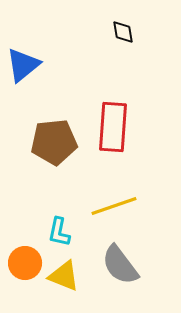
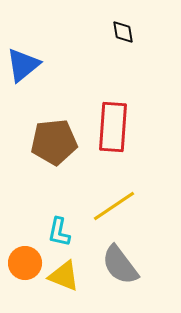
yellow line: rotated 15 degrees counterclockwise
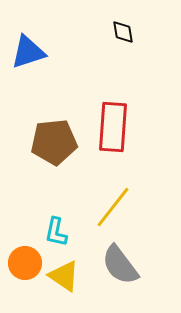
blue triangle: moved 5 px right, 13 px up; rotated 21 degrees clockwise
yellow line: moved 1 px left, 1 px down; rotated 18 degrees counterclockwise
cyan L-shape: moved 3 px left
yellow triangle: rotated 12 degrees clockwise
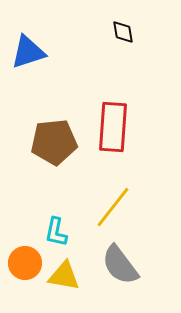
yellow triangle: rotated 24 degrees counterclockwise
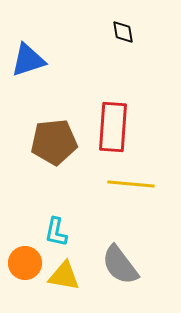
blue triangle: moved 8 px down
yellow line: moved 18 px right, 23 px up; rotated 57 degrees clockwise
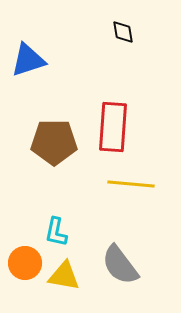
brown pentagon: rotated 6 degrees clockwise
